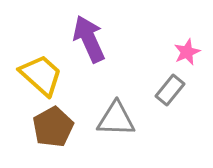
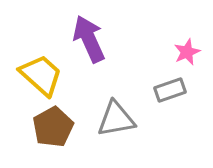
gray rectangle: rotated 32 degrees clockwise
gray triangle: rotated 12 degrees counterclockwise
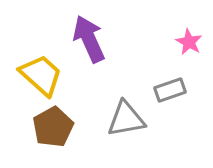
pink star: moved 2 px right, 10 px up; rotated 20 degrees counterclockwise
gray triangle: moved 10 px right
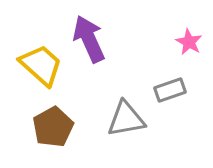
yellow trapezoid: moved 10 px up
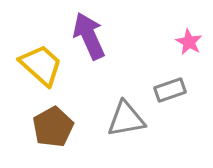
purple arrow: moved 3 px up
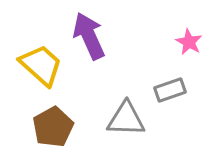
gray triangle: rotated 12 degrees clockwise
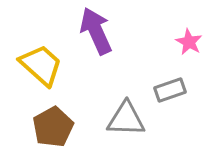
purple arrow: moved 7 px right, 5 px up
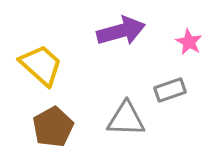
purple arrow: moved 25 px right; rotated 99 degrees clockwise
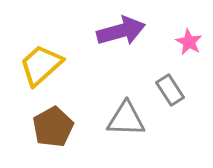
yellow trapezoid: rotated 84 degrees counterclockwise
gray rectangle: rotated 76 degrees clockwise
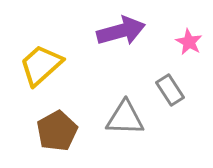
gray triangle: moved 1 px left, 1 px up
brown pentagon: moved 4 px right, 4 px down
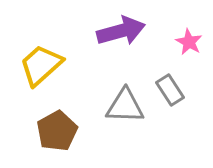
gray triangle: moved 12 px up
